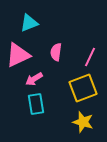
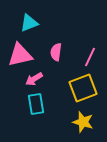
pink triangle: moved 2 px right; rotated 12 degrees clockwise
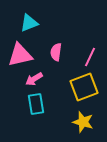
yellow square: moved 1 px right, 1 px up
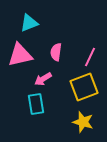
pink arrow: moved 9 px right
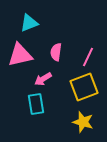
pink line: moved 2 px left
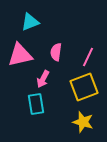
cyan triangle: moved 1 px right, 1 px up
pink arrow: rotated 30 degrees counterclockwise
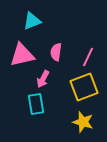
cyan triangle: moved 2 px right, 1 px up
pink triangle: moved 2 px right
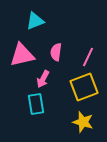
cyan triangle: moved 3 px right
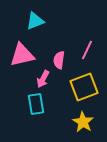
pink semicircle: moved 3 px right, 8 px down
pink line: moved 1 px left, 7 px up
yellow star: rotated 15 degrees clockwise
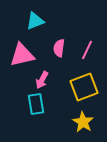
pink semicircle: moved 12 px up
pink arrow: moved 1 px left, 1 px down
